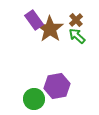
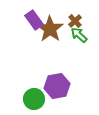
brown cross: moved 1 px left, 1 px down
green arrow: moved 2 px right, 1 px up
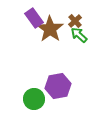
purple rectangle: moved 2 px up
purple hexagon: moved 1 px right
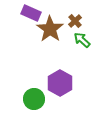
purple rectangle: moved 3 px left, 5 px up; rotated 30 degrees counterclockwise
green arrow: moved 3 px right, 5 px down
purple hexagon: moved 2 px right, 3 px up; rotated 20 degrees counterclockwise
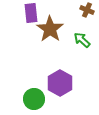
purple rectangle: rotated 60 degrees clockwise
brown cross: moved 12 px right, 11 px up; rotated 24 degrees counterclockwise
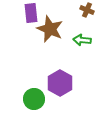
brown star: rotated 12 degrees counterclockwise
green arrow: rotated 36 degrees counterclockwise
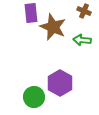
brown cross: moved 3 px left, 1 px down
brown star: moved 3 px right, 2 px up
green circle: moved 2 px up
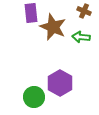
green arrow: moved 1 px left, 3 px up
